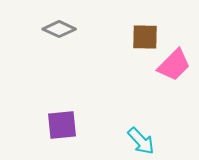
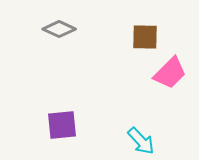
pink trapezoid: moved 4 px left, 8 px down
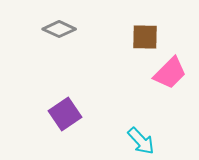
purple square: moved 3 px right, 11 px up; rotated 28 degrees counterclockwise
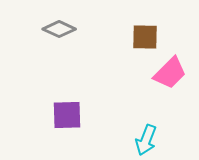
purple square: moved 2 px right, 1 px down; rotated 32 degrees clockwise
cyan arrow: moved 5 px right, 1 px up; rotated 64 degrees clockwise
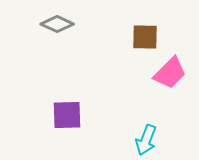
gray diamond: moved 2 px left, 5 px up
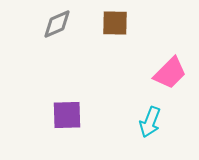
gray diamond: rotated 48 degrees counterclockwise
brown square: moved 30 px left, 14 px up
cyan arrow: moved 4 px right, 18 px up
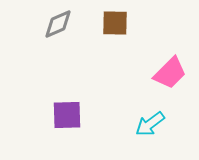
gray diamond: moved 1 px right
cyan arrow: moved 2 px down; rotated 32 degrees clockwise
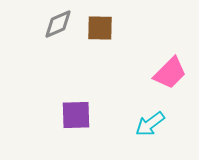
brown square: moved 15 px left, 5 px down
purple square: moved 9 px right
